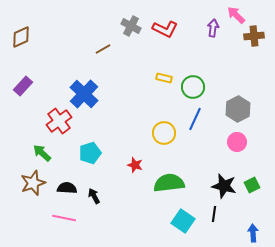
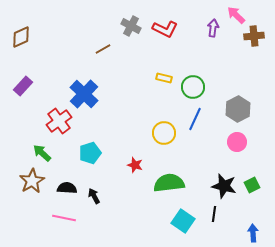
brown star: moved 1 px left, 2 px up; rotated 10 degrees counterclockwise
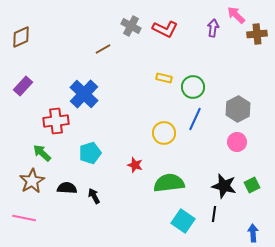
brown cross: moved 3 px right, 2 px up
red cross: moved 3 px left; rotated 30 degrees clockwise
pink line: moved 40 px left
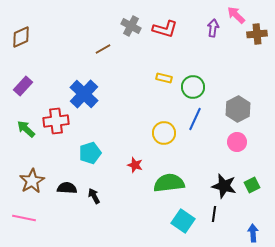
red L-shape: rotated 10 degrees counterclockwise
green arrow: moved 16 px left, 24 px up
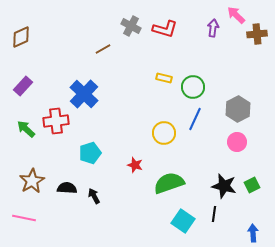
green semicircle: rotated 12 degrees counterclockwise
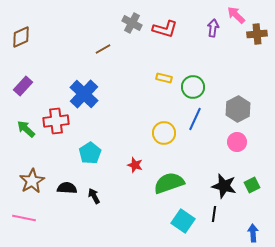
gray cross: moved 1 px right, 3 px up
cyan pentagon: rotated 15 degrees counterclockwise
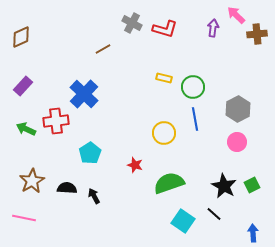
blue line: rotated 35 degrees counterclockwise
green arrow: rotated 18 degrees counterclockwise
black star: rotated 15 degrees clockwise
black line: rotated 56 degrees counterclockwise
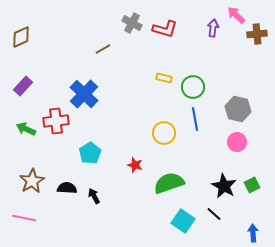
gray hexagon: rotated 20 degrees counterclockwise
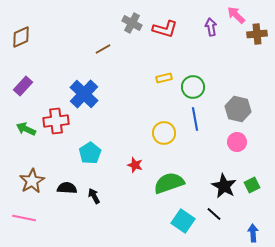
purple arrow: moved 2 px left, 1 px up; rotated 18 degrees counterclockwise
yellow rectangle: rotated 28 degrees counterclockwise
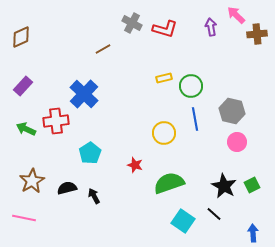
green circle: moved 2 px left, 1 px up
gray hexagon: moved 6 px left, 2 px down
black semicircle: rotated 18 degrees counterclockwise
